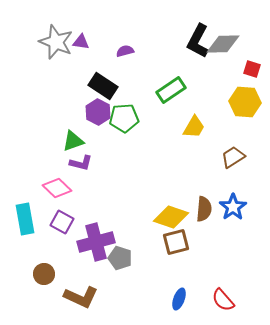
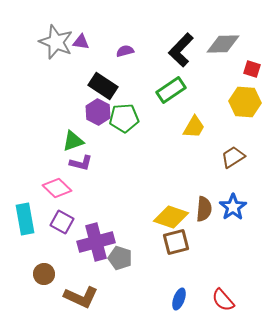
black L-shape: moved 17 px left, 9 px down; rotated 16 degrees clockwise
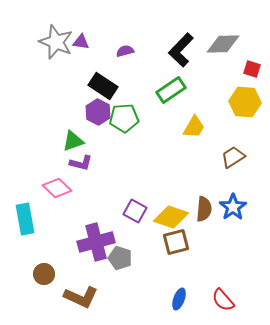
purple square: moved 73 px right, 11 px up
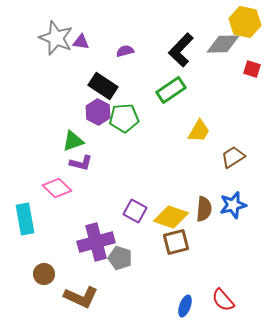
gray star: moved 4 px up
yellow hexagon: moved 80 px up; rotated 8 degrees clockwise
yellow trapezoid: moved 5 px right, 4 px down
blue star: moved 2 px up; rotated 20 degrees clockwise
blue ellipse: moved 6 px right, 7 px down
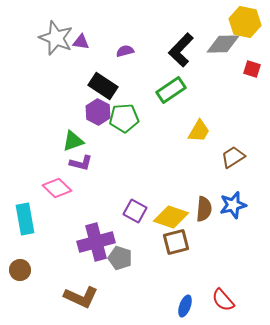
brown circle: moved 24 px left, 4 px up
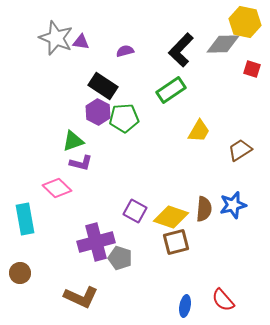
brown trapezoid: moved 7 px right, 7 px up
brown circle: moved 3 px down
blue ellipse: rotated 10 degrees counterclockwise
